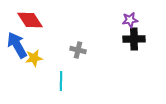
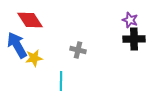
purple star: rotated 28 degrees clockwise
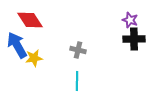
cyan line: moved 16 px right
